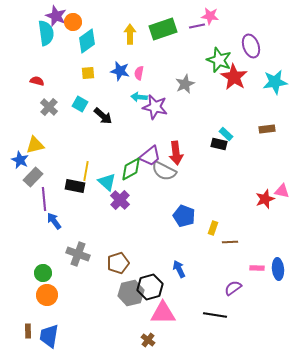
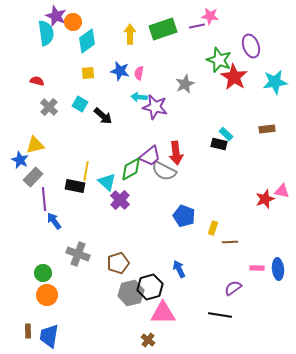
black line at (215, 315): moved 5 px right
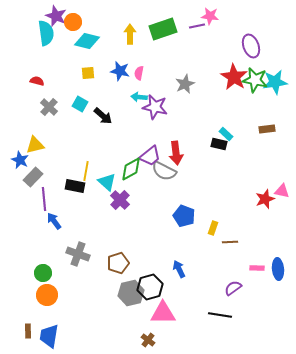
cyan diamond at (87, 41): rotated 50 degrees clockwise
green star at (219, 60): moved 36 px right, 20 px down; rotated 10 degrees counterclockwise
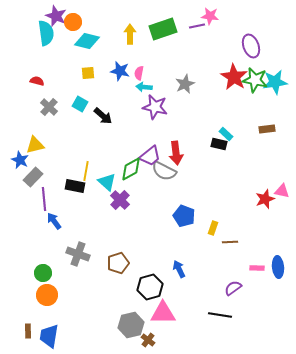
cyan arrow at (139, 97): moved 5 px right, 10 px up
blue ellipse at (278, 269): moved 2 px up
gray hexagon at (131, 293): moved 32 px down
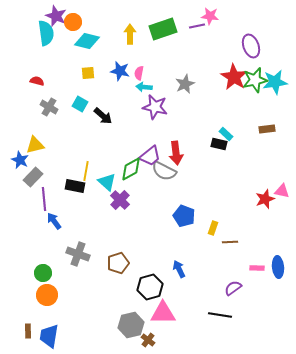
green star at (255, 80): rotated 25 degrees counterclockwise
gray cross at (49, 107): rotated 12 degrees counterclockwise
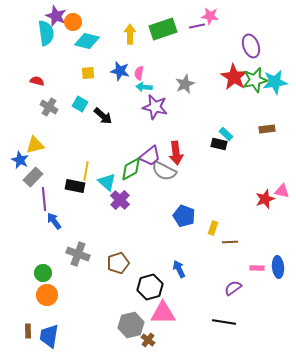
black line at (220, 315): moved 4 px right, 7 px down
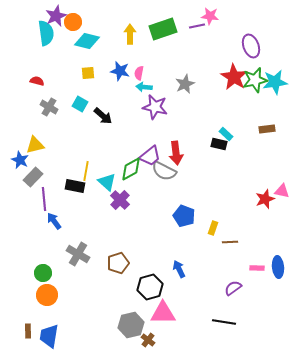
purple star at (56, 16): rotated 25 degrees clockwise
gray cross at (78, 254): rotated 10 degrees clockwise
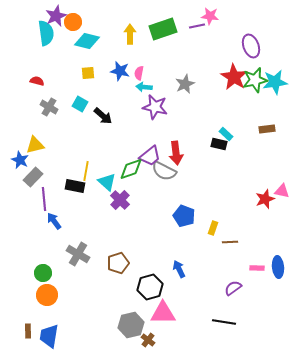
green diamond at (131, 169): rotated 10 degrees clockwise
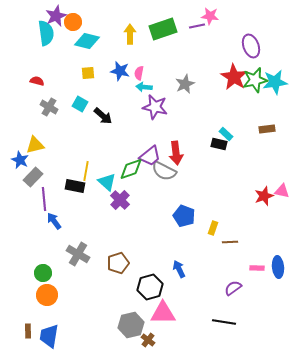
red star at (265, 199): moved 1 px left, 3 px up
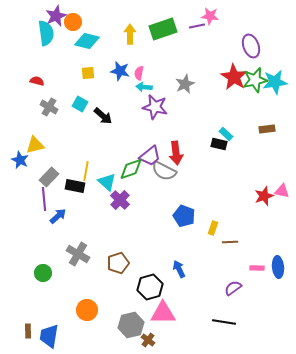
gray rectangle at (33, 177): moved 16 px right
blue arrow at (54, 221): moved 4 px right, 5 px up; rotated 84 degrees clockwise
orange circle at (47, 295): moved 40 px right, 15 px down
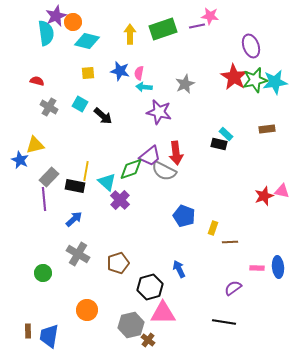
purple star at (155, 107): moved 4 px right, 5 px down
blue arrow at (58, 216): moved 16 px right, 3 px down
